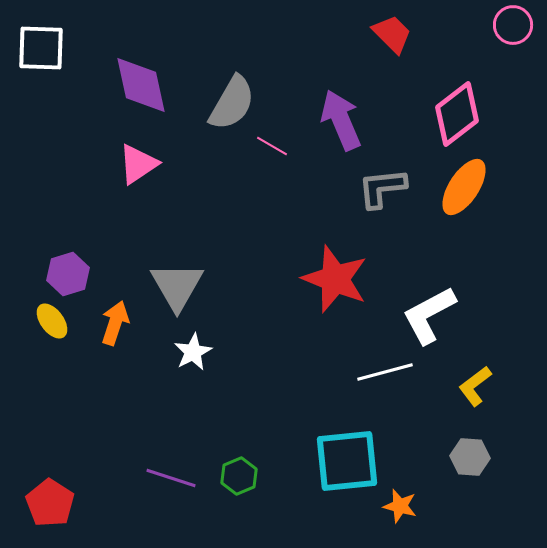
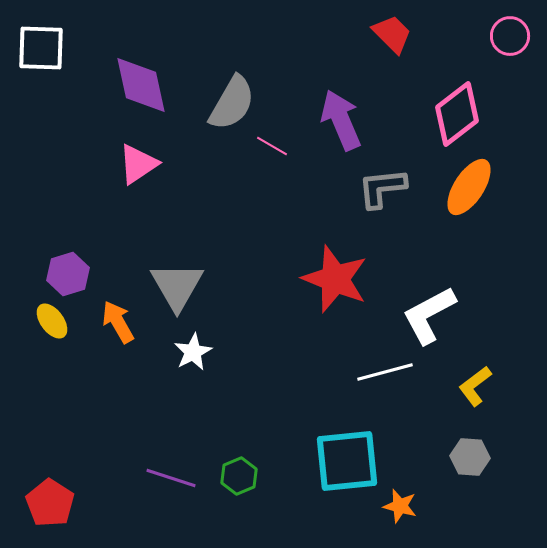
pink circle: moved 3 px left, 11 px down
orange ellipse: moved 5 px right
orange arrow: moved 3 px right, 1 px up; rotated 48 degrees counterclockwise
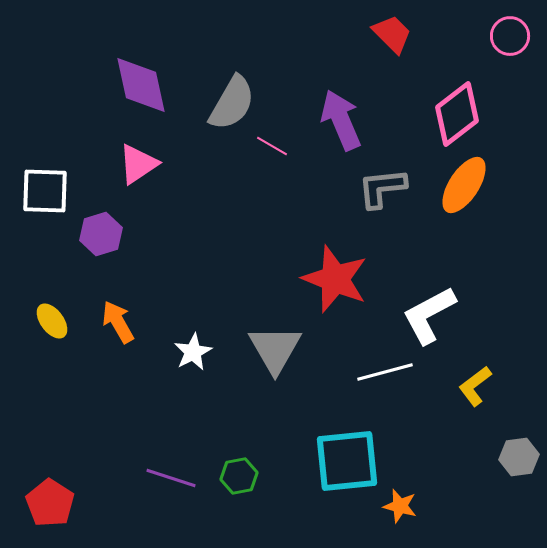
white square: moved 4 px right, 143 px down
orange ellipse: moved 5 px left, 2 px up
purple hexagon: moved 33 px right, 40 px up
gray triangle: moved 98 px right, 63 px down
gray hexagon: moved 49 px right; rotated 12 degrees counterclockwise
green hexagon: rotated 12 degrees clockwise
